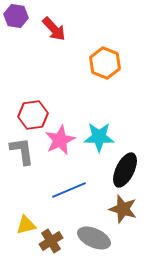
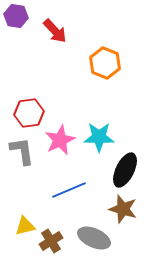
red arrow: moved 1 px right, 2 px down
red hexagon: moved 4 px left, 2 px up
yellow triangle: moved 1 px left, 1 px down
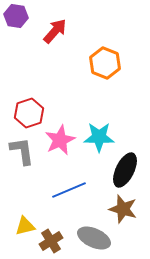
red arrow: rotated 96 degrees counterclockwise
red hexagon: rotated 12 degrees counterclockwise
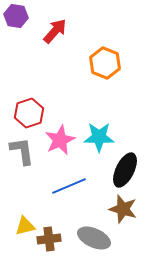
blue line: moved 4 px up
brown cross: moved 2 px left, 2 px up; rotated 25 degrees clockwise
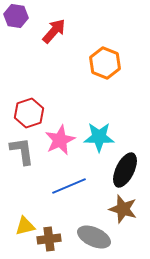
red arrow: moved 1 px left
gray ellipse: moved 1 px up
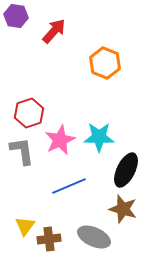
black ellipse: moved 1 px right
yellow triangle: rotated 40 degrees counterclockwise
